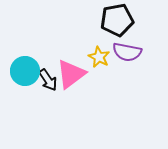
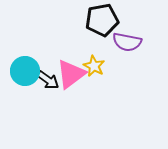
black pentagon: moved 15 px left
purple semicircle: moved 10 px up
yellow star: moved 5 px left, 9 px down
black arrow: rotated 20 degrees counterclockwise
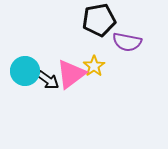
black pentagon: moved 3 px left
yellow star: rotated 10 degrees clockwise
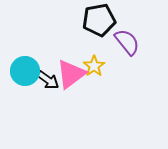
purple semicircle: rotated 140 degrees counterclockwise
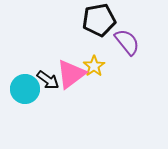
cyan circle: moved 18 px down
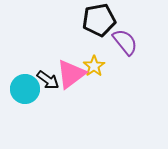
purple semicircle: moved 2 px left
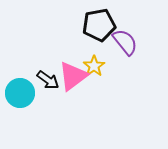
black pentagon: moved 5 px down
pink triangle: moved 2 px right, 2 px down
cyan circle: moved 5 px left, 4 px down
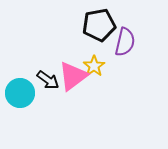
purple semicircle: rotated 52 degrees clockwise
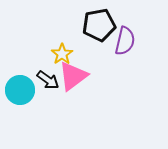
purple semicircle: moved 1 px up
yellow star: moved 32 px left, 12 px up
cyan circle: moved 3 px up
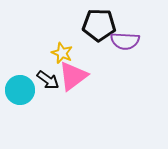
black pentagon: rotated 12 degrees clockwise
purple semicircle: rotated 80 degrees clockwise
yellow star: moved 1 px up; rotated 15 degrees counterclockwise
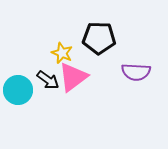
black pentagon: moved 13 px down
purple semicircle: moved 11 px right, 31 px down
pink triangle: moved 1 px down
cyan circle: moved 2 px left
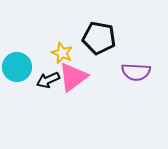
black pentagon: rotated 8 degrees clockwise
black arrow: rotated 120 degrees clockwise
cyan circle: moved 1 px left, 23 px up
